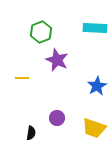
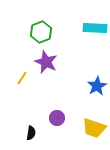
purple star: moved 11 px left, 2 px down
yellow line: rotated 56 degrees counterclockwise
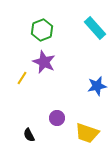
cyan rectangle: rotated 45 degrees clockwise
green hexagon: moved 1 px right, 2 px up
purple star: moved 2 px left
blue star: rotated 18 degrees clockwise
yellow trapezoid: moved 7 px left, 5 px down
black semicircle: moved 2 px left, 2 px down; rotated 144 degrees clockwise
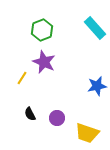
black semicircle: moved 1 px right, 21 px up
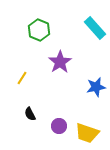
green hexagon: moved 3 px left; rotated 15 degrees counterclockwise
purple star: moved 16 px right; rotated 15 degrees clockwise
blue star: moved 1 px left, 1 px down
purple circle: moved 2 px right, 8 px down
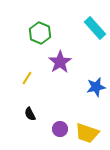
green hexagon: moved 1 px right, 3 px down
yellow line: moved 5 px right
purple circle: moved 1 px right, 3 px down
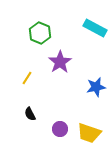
cyan rectangle: rotated 20 degrees counterclockwise
yellow trapezoid: moved 2 px right
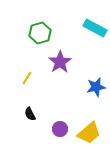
green hexagon: rotated 20 degrees clockwise
yellow trapezoid: rotated 60 degrees counterclockwise
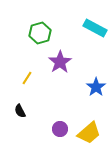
blue star: rotated 24 degrees counterclockwise
black semicircle: moved 10 px left, 3 px up
